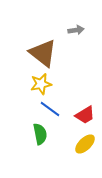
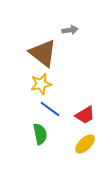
gray arrow: moved 6 px left
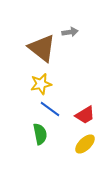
gray arrow: moved 2 px down
brown triangle: moved 1 px left, 5 px up
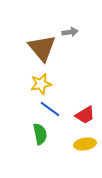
brown triangle: rotated 12 degrees clockwise
yellow ellipse: rotated 35 degrees clockwise
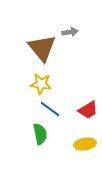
yellow star: rotated 20 degrees clockwise
red trapezoid: moved 3 px right, 5 px up
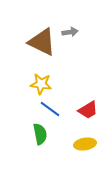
brown triangle: moved 6 px up; rotated 24 degrees counterclockwise
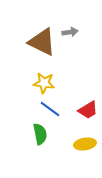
yellow star: moved 3 px right, 1 px up
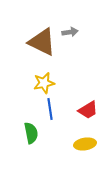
yellow star: rotated 20 degrees counterclockwise
blue line: rotated 45 degrees clockwise
green semicircle: moved 9 px left, 1 px up
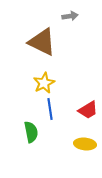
gray arrow: moved 16 px up
yellow star: rotated 15 degrees counterclockwise
green semicircle: moved 1 px up
yellow ellipse: rotated 15 degrees clockwise
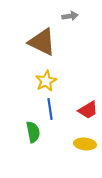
yellow star: moved 2 px right, 2 px up
green semicircle: moved 2 px right
